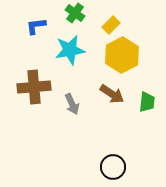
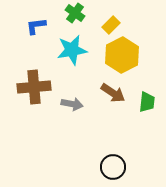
cyan star: moved 2 px right
brown arrow: moved 1 px right, 1 px up
gray arrow: rotated 55 degrees counterclockwise
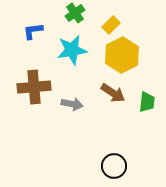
green cross: rotated 18 degrees clockwise
blue L-shape: moved 3 px left, 5 px down
black circle: moved 1 px right, 1 px up
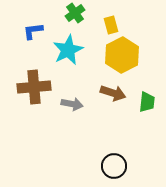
yellow rectangle: rotated 60 degrees counterclockwise
cyan star: moved 4 px left; rotated 16 degrees counterclockwise
brown arrow: rotated 15 degrees counterclockwise
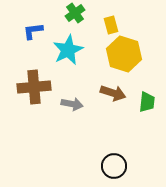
yellow hexagon: moved 2 px right, 1 px up; rotated 16 degrees counterclockwise
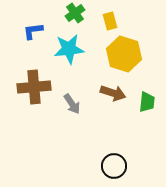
yellow rectangle: moved 1 px left, 4 px up
cyan star: moved 1 px right, 1 px up; rotated 20 degrees clockwise
gray arrow: rotated 45 degrees clockwise
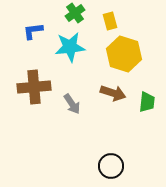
cyan star: moved 1 px right, 2 px up
black circle: moved 3 px left
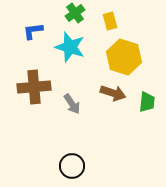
cyan star: rotated 24 degrees clockwise
yellow hexagon: moved 3 px down
black circle: moved 39 px left
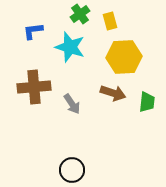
green cross: moved 5 px right, 1 px down
yellow hexagon: rotated 20 degrees counterclockwise
black circle: moved 4 px down
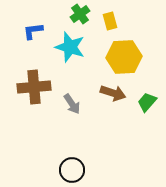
green trapezoid: rotated 145 degrees counterclockwise
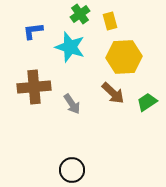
brown arrow: rotated 25 degrees clockwise
green trapezoid: rotated 15 degrees clockwise
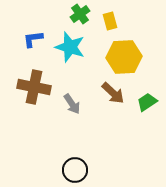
blue L-shape: moved 8 px down
brown cross: rotated 16 degrees clockwise
black circle: moved 3 px right
